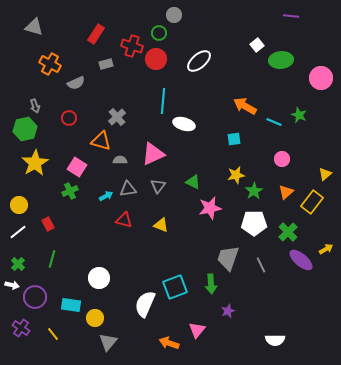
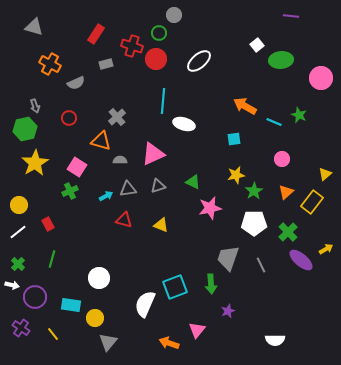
gray triangle at (158, 186): rotated 35 degrees clockwise
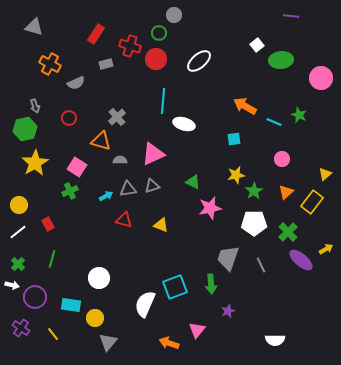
red cross at (132, 46): moved 2 px left
gray triangle at (158, 186): moved 6 px left
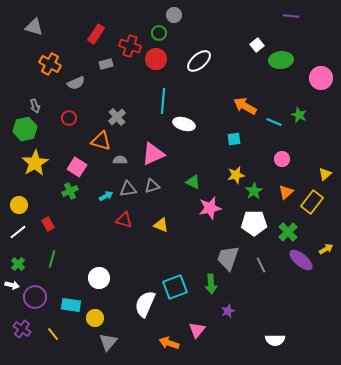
purple cross at (21, 328): moved 1 px right, 1 px down
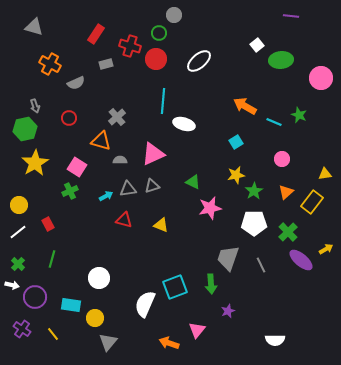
cyan square at (234, 139): moved 2 px right, 3 px down; rotated 24 degrees counterclockwise
yellow triangle at (325, 174): rotated 32 degrees clockwise
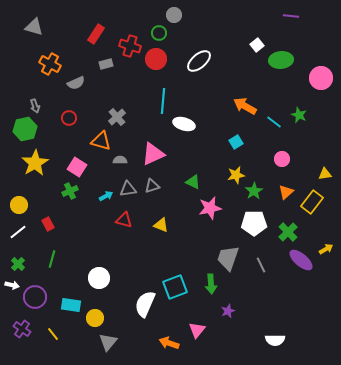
cyan line at (274, 122): rotated 14 degrees clockwise
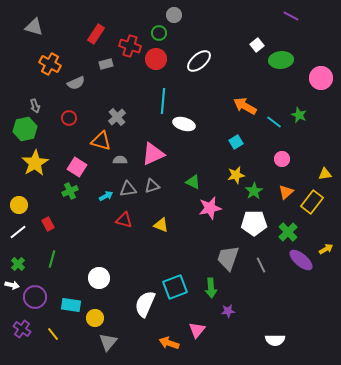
purple line at (291, 16): rotated 21 degrees clockwise
green arrow at (211, 284): moved 4 px down
purple star at (228, 311): rotated 16 degrees clockwise
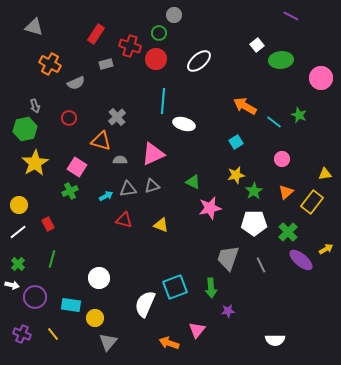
purple cross at (22, 329): moved 5 px down; rotated 12 degrees counterclockwise
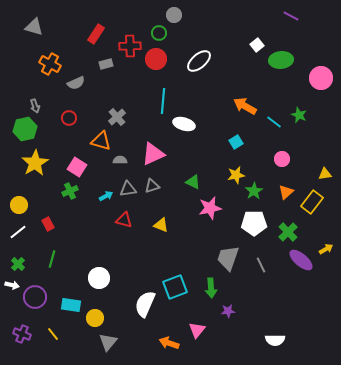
red cross at (130, 46): rotated 20 degrees counterclockwise
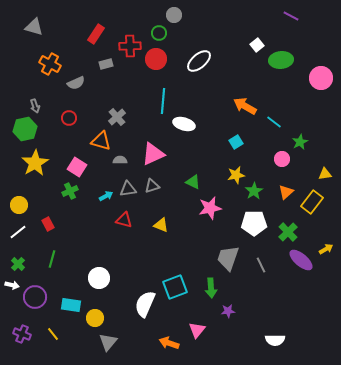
green star at (299, 115): moved 1 px right, 27 px down; rotated 21 degrees clockwise
